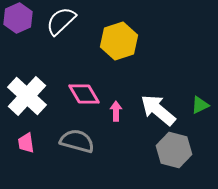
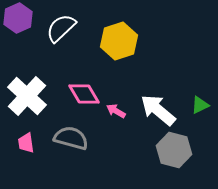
white semicircle: moved 7 px down
pink arrow: rotated 60 degrees counterclockwise
gray semicircle: moved 6 px left, 3 px up
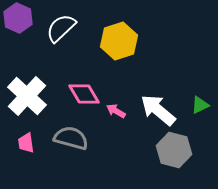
purple hexagon: rotated 12 degrees counterclockwise
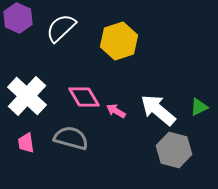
pink diamond: moved 3 px down
green triangle: moved 1 px left, 2 px down
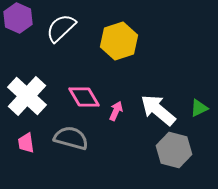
green triangle: moved 1 px down
pink arrow: rotated 84 degrees clockwise
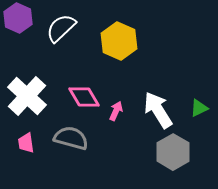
yellow hexagon: rotated 18 degrees counterclockwise
white arrow: rotated 18 degrees clockwise
gray hexagon: moved 1 px left, 2 px down; rotated 16 degrees clockwise
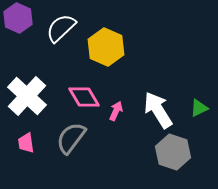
yellow hexagon: moved 13 px left, 6 px down
gray semicircle: rotated 68 degrees counterclockwise
gray hexagon: rotated 12 degrees counterclockwise
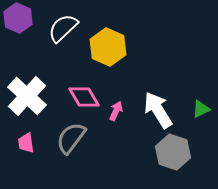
white semicircle: moved 2 px right
yellow hexagon: moved 2 px right
green triangle: moved 2 px right, 1 px down
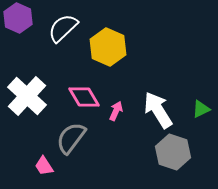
pink trapezoid: moved 18 px right, 23 px down; rotated 25 degrees counterclockwise
